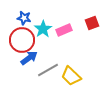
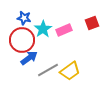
yellow trapezoid: moved 1 px left, 5 px up; rotated 80 degrees counterclockwise
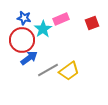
pink rectangle: moved 3 px left, 11 px up
yellow trapezoid: moved 1 px left
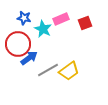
red square: moved 7 px left
cyan star: rotated 12 degrees counterclockwise
red circle: moved 4 px left, 4 px down
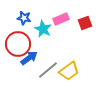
gray line: rotated 10 degrees counterclockwise
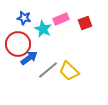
yellow trapezoid: rotated 80 degrees clockwise
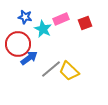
blue star: moved 1 px right, 1 px up
gray line: moved 3 px right, 1 px up
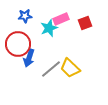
blue star: moved 1 px up; rotated 16 degrees counterclockwise
cyan star: moved 6 px right, 1 px up; rotated 24 degrees clockwise
blue arrow: rotated 144 degrees clockwise
yellow trapezoid: moved 1 px right, 3 px up
